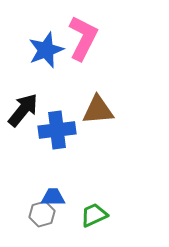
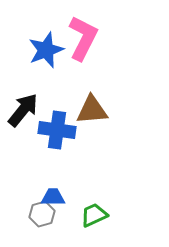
brown triangle: moved 6 px left
blue cross: rotated 15 degrees clockwise
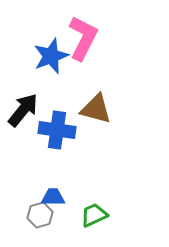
blue star: moved 5 px right, 6 px down
brown triangle: moved 4 px right, 1 px up; rotated 20 degrees clockwise
gray hexagon: moved 2 px left, 1 px down
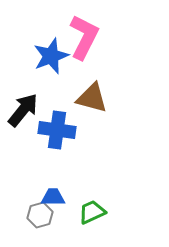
pink L-shape: moved 1 px right, 1 px up
brown triangle: moved 4 px left, 11 px up
green trapezoid: moved 2 px left, 3 px up
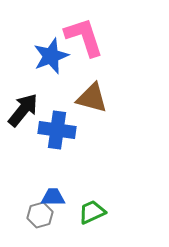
pink L-shape: rotated 45 degrees counterclockwise
